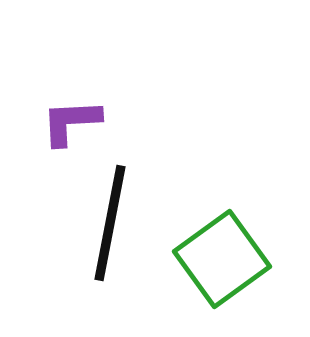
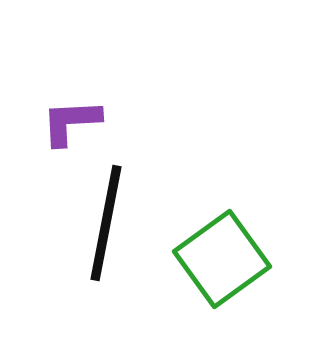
black line: moved 4 px left
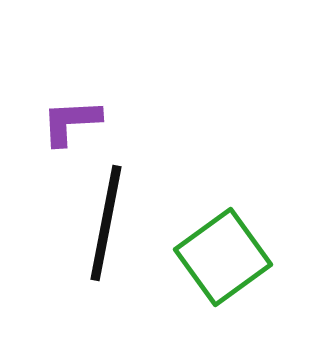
green square: moved 1 px right, 2 px up
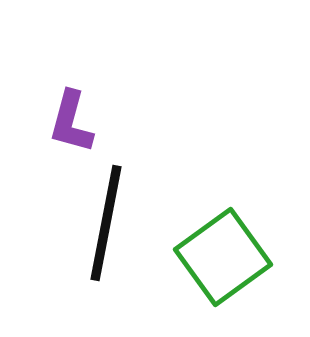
purple L-shape: rotated 72 degrees counterclockwise
